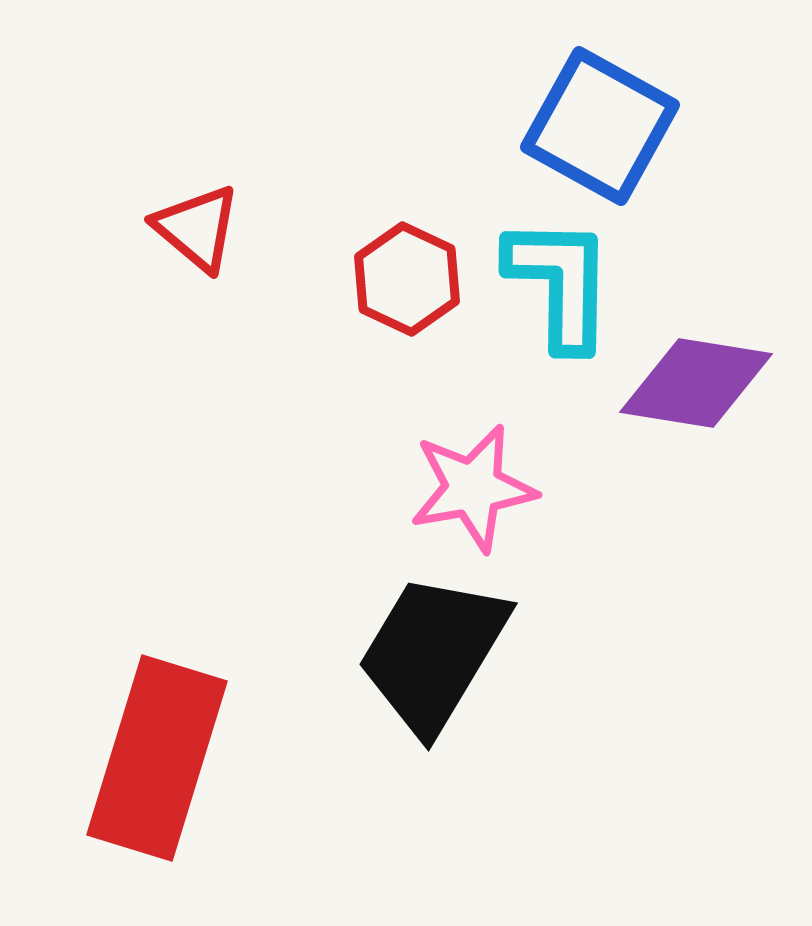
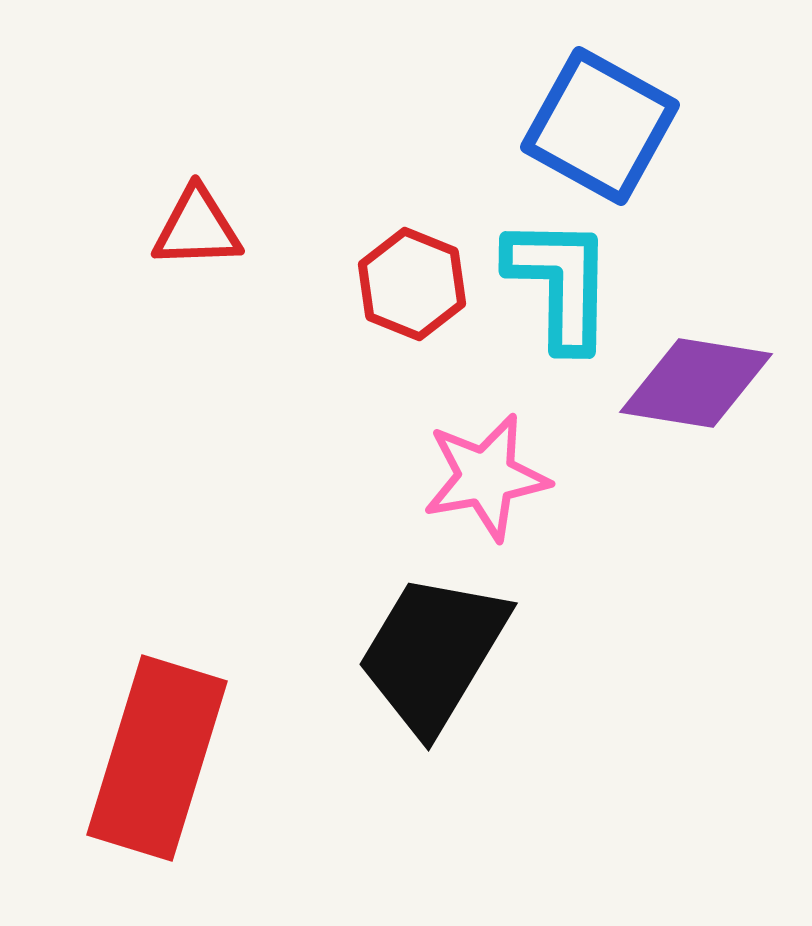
red triangle: rotated 42 degrees counterclockwise
red hexagon: moved 5 px right, 5 px down; rotated 3 degrees counterclockwise
pink star: moved 13 px right, 11 px up
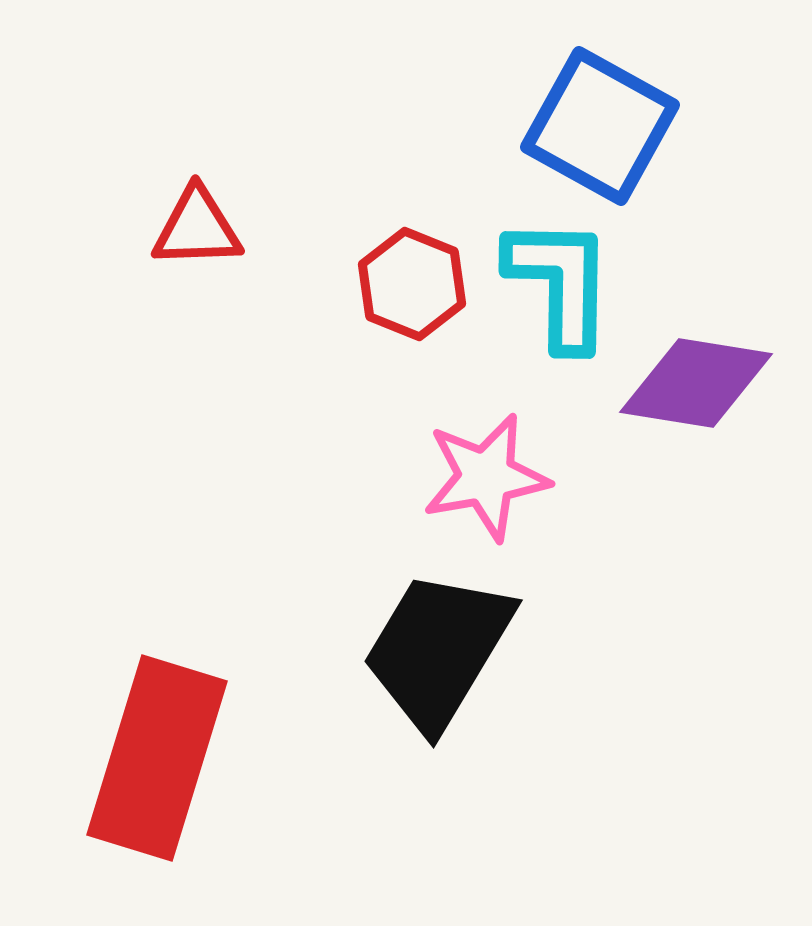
black trapezoid: moved 5 px right, 3 px up
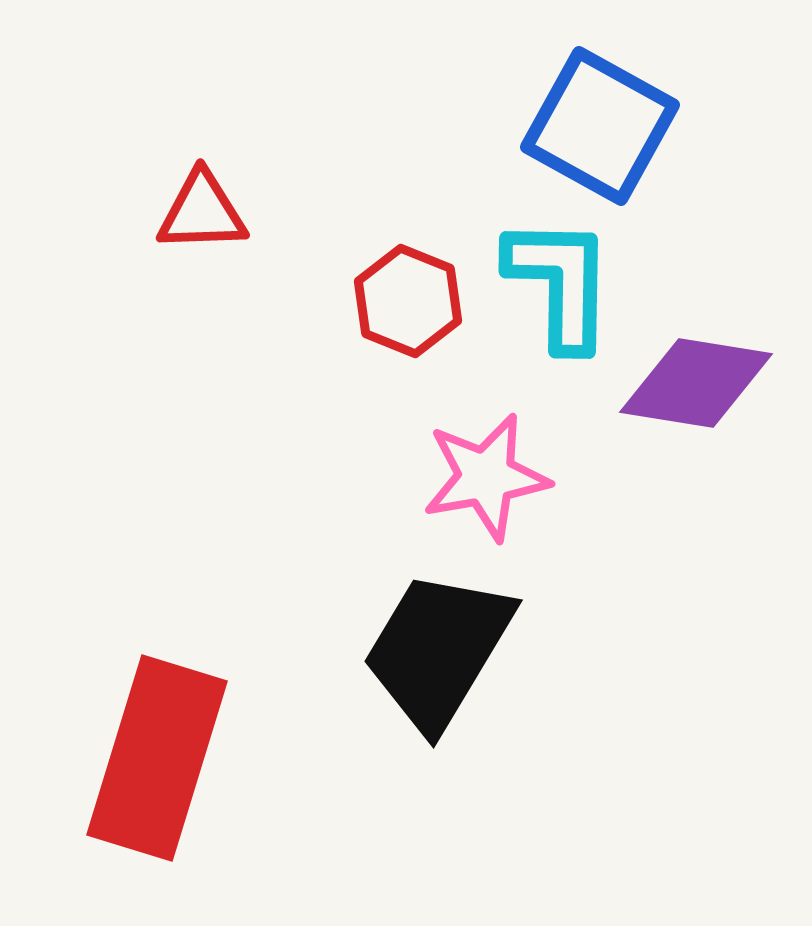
red triangle: moved 5 px right, 16 px up
red hexagon: moved 4 px left, 17 px down
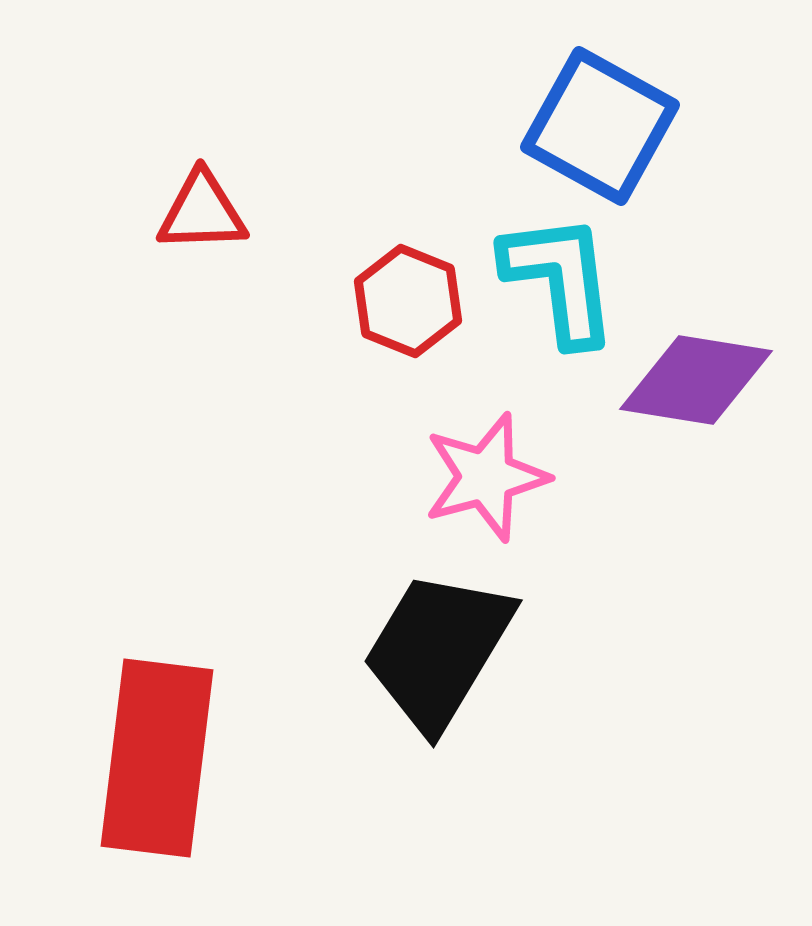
cyan L-shape: moved 4 px up; rotated 8 degrees counterclockwise
purple diamond: moved 3 px up
pink star: rotated 5 degrees counterclockwise
red rectangle: rotated 10 degrees counterclockwise
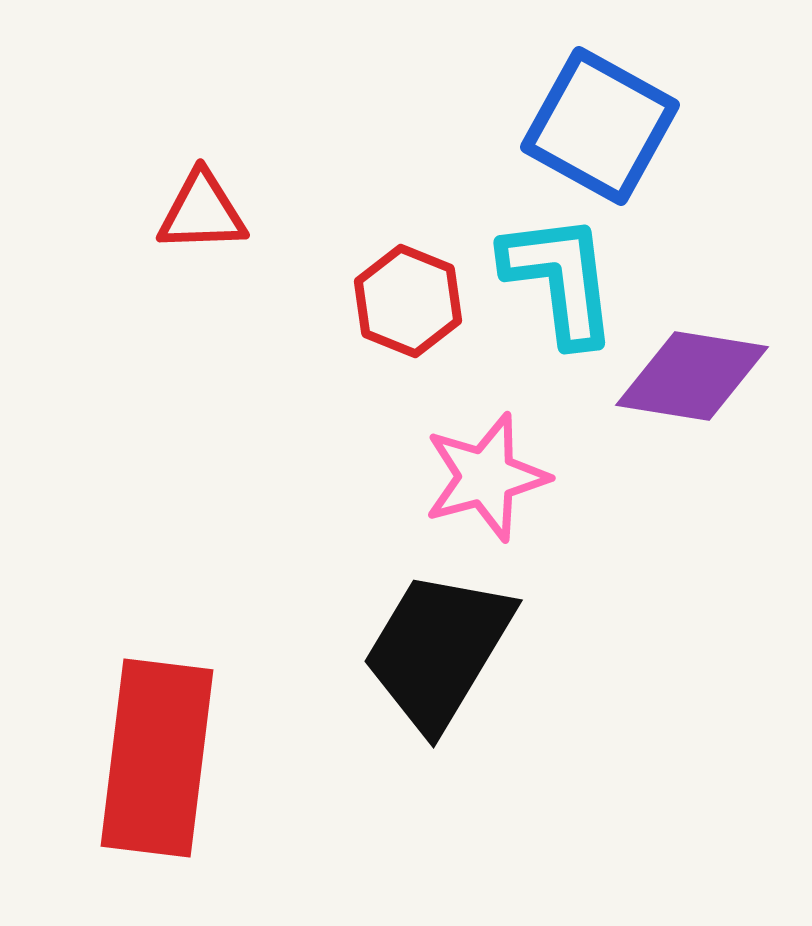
purple diamond: moved 4 px left, 4 px up
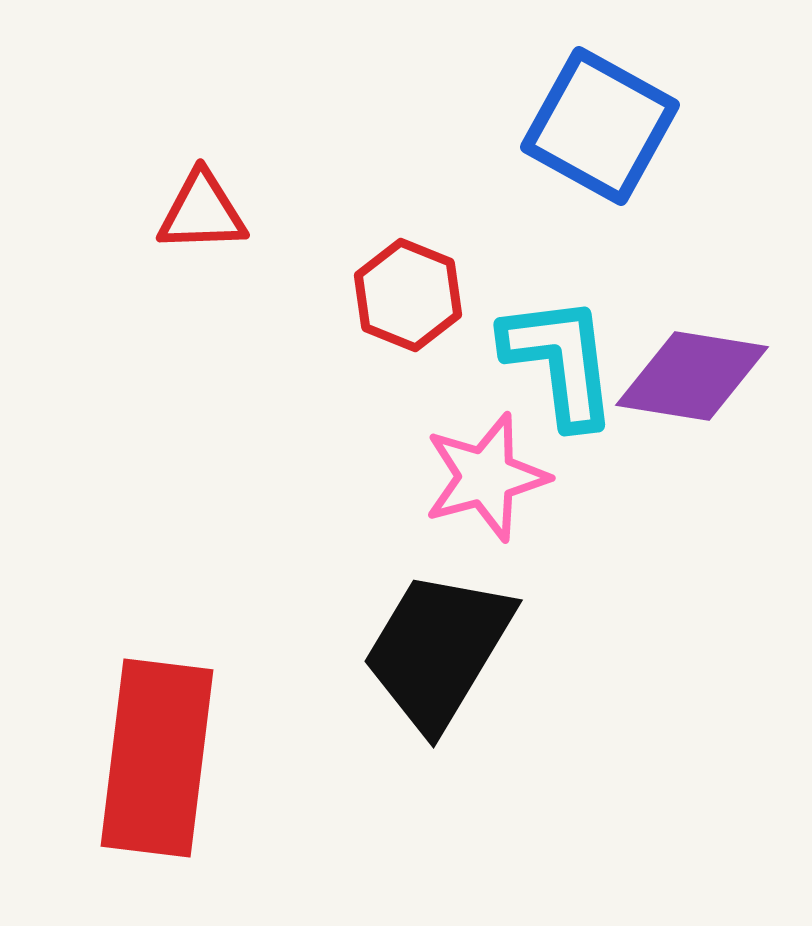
cyan L-shape: moved 82 px down
red hexagon: moved 6 px up
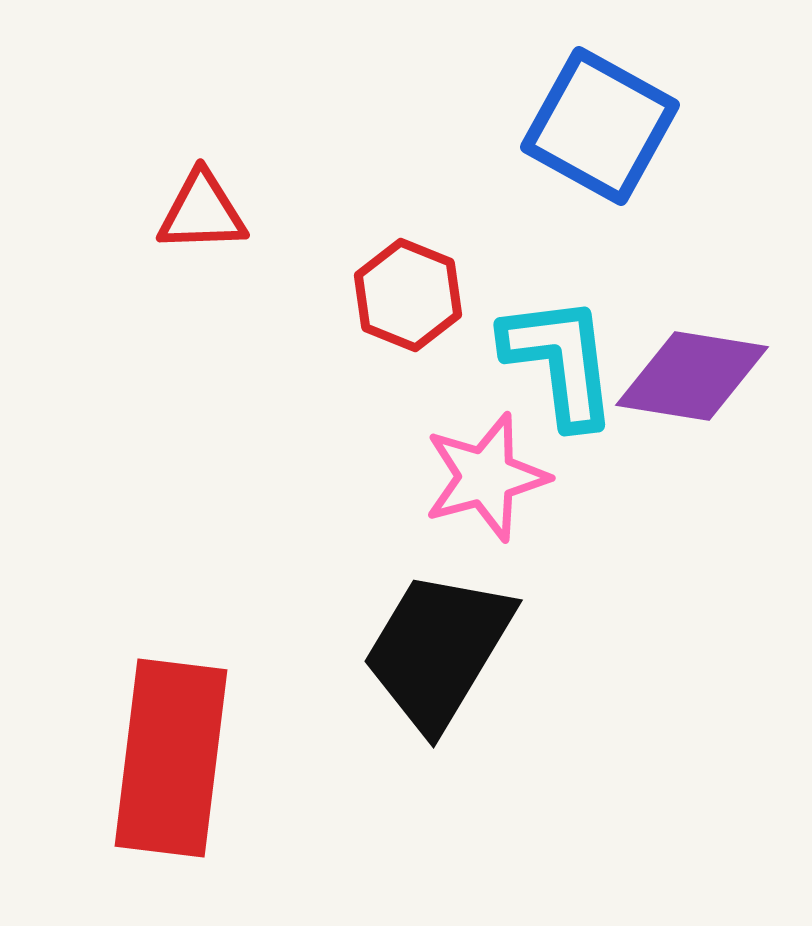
red rectangle: moved 14 px right
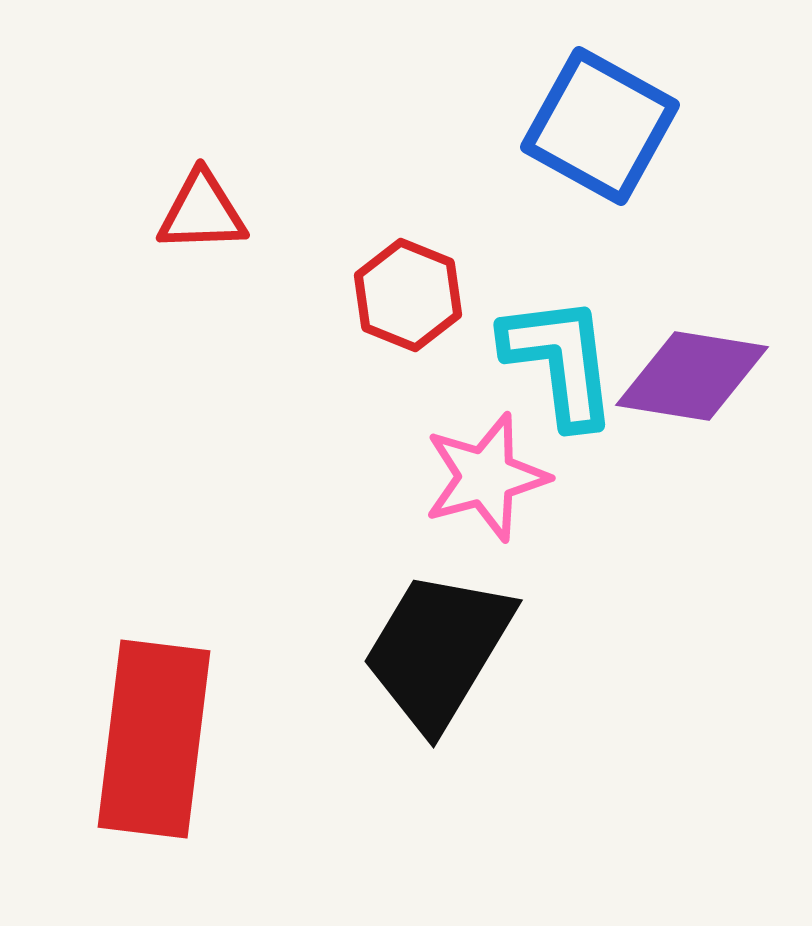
red rectangle: moved 17 px left, 19 px up
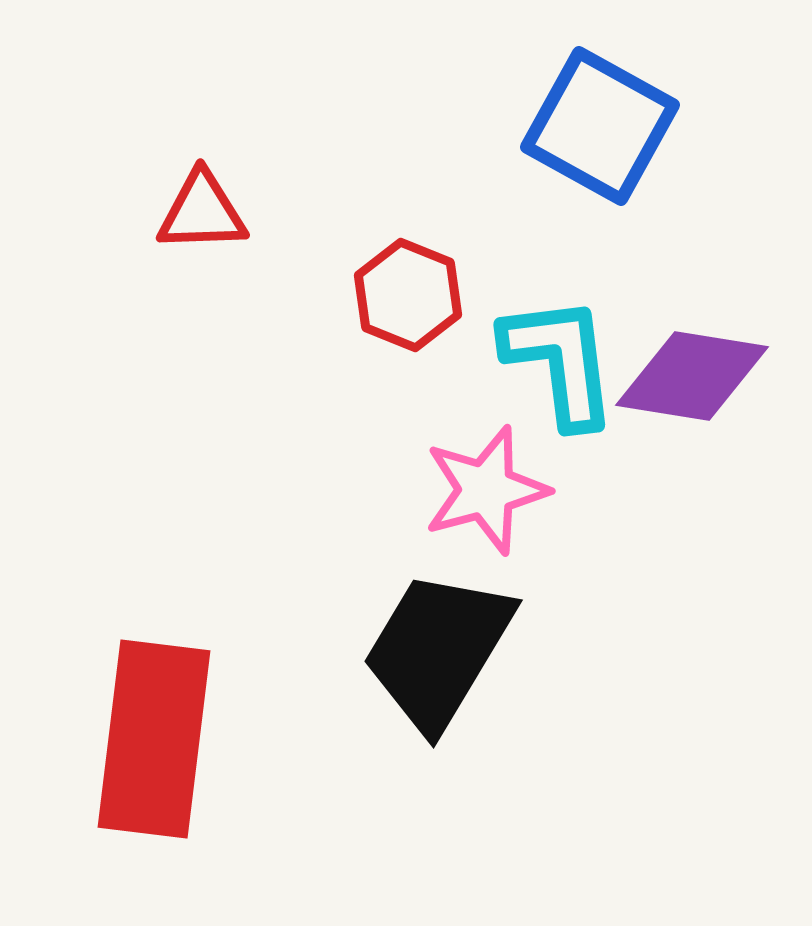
pink star: moved 13 px down
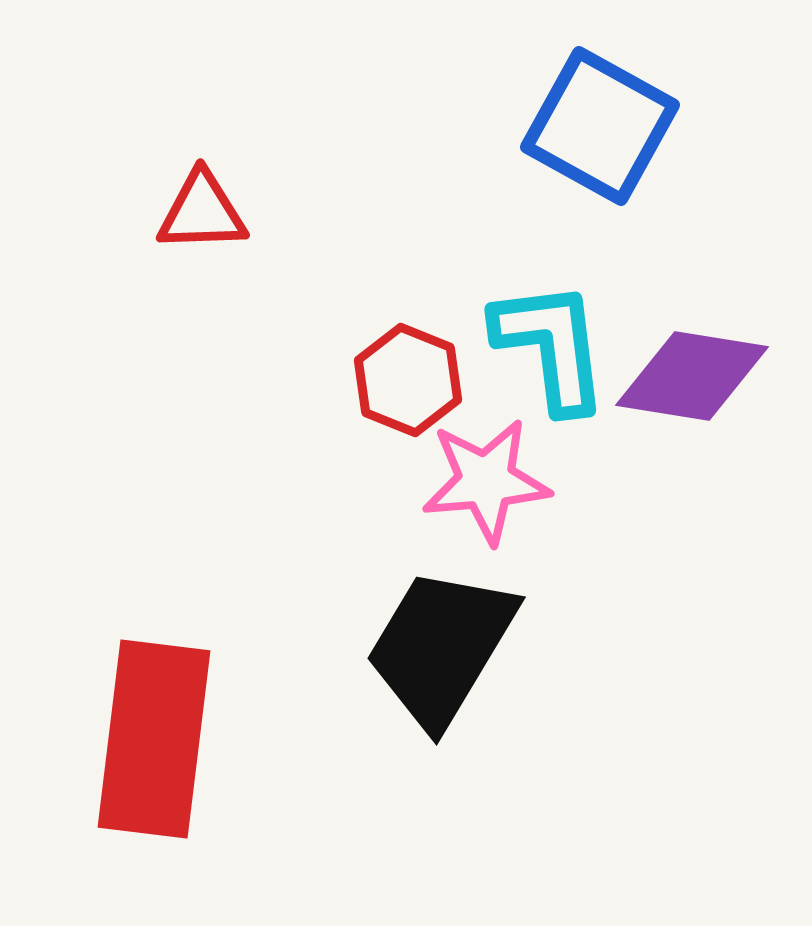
red hexagon: moved 85 px down
cyan L-shape: moved 9 px left, 15 px up
pink star: moved 9 px up; rotated 10 degrees clockwise
black trapezoid: moved 3 px right, 3 px up
